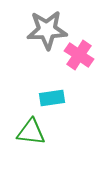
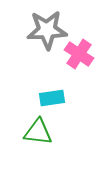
pink cross: moved 1 px up
green triangle: moved 7 px right
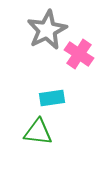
gray star: rotated 24 degrees counterclockwise
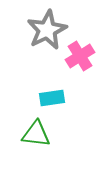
pink cross: moved 1 px right, 2 px down; rotated 24 degrees clockwise
green triangle: moved 2 px left, 2 px down
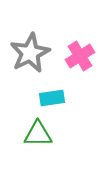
gray star: moved 17 px left, 23 px down
green triangle: moved 2 px right; rotated 8 degrees counterclockwise
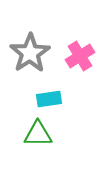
gray star: rotated 6 degrees counterclockwise
cyan rectangle: moved 3 px left, 1 px down
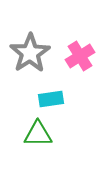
cyan rectangle: moved 2 px right
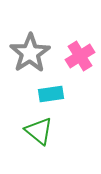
cyan rectangle: moved 5 px up
green triangle: moved 1 px right, 3 px up; rotated 40 degrees clockwise
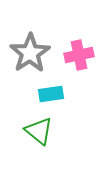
pink cross: moved 1 px left, 1 px up; rotated 20 degrees clockwise
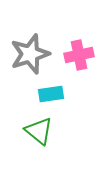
gray star: moved 1 px down; rotated 15 degrees clockwise
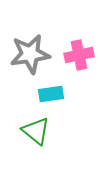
gray star: rotated 9 degrees clockwise
green triangle: moved 3 px left
